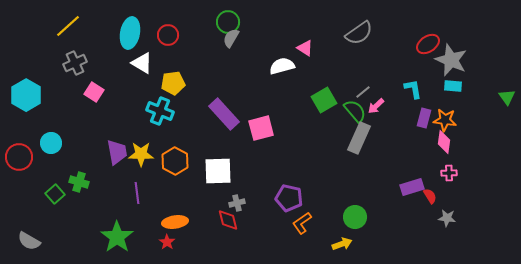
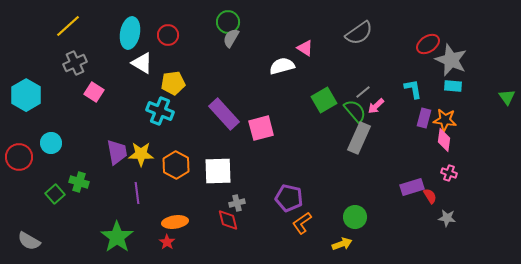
pink diamond at (444, 142): moved 2 px up
orange hexagon at (175, 161): moved 1 px right, 4 px down
pink cross at (449, 173): rotated 21 degrees clockwise
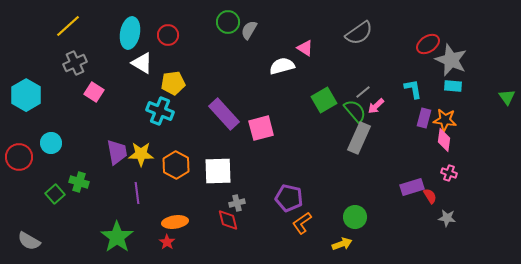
gray semicircle at (231, 38): moved 18 px right, 8 px up
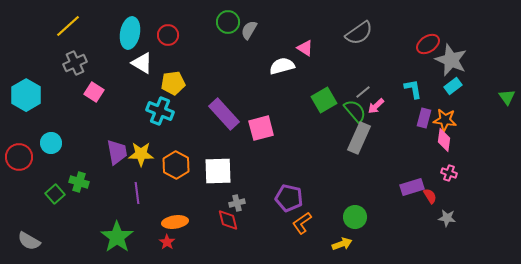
cyan rectangle at (453, 86): rotated 42 degrees counterclockwise
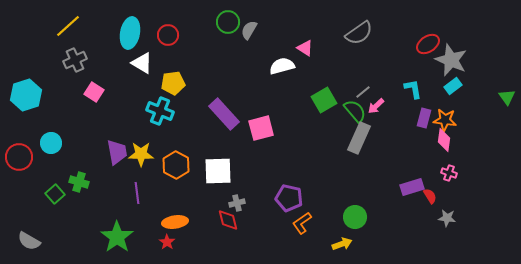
gray cross at (75, 63): moved 3 px up
cyan hexagon at (26, 95): rotated 12 degrees clockwise
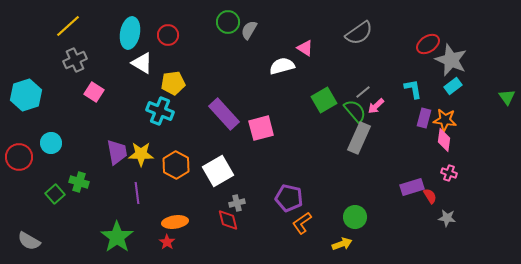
white square at (218, 171): rotated 28 degrees counterclockwise
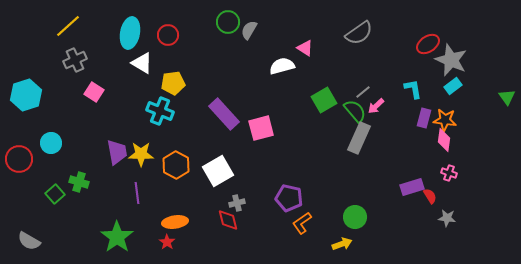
red circle at (19, 157): moved 2 px down
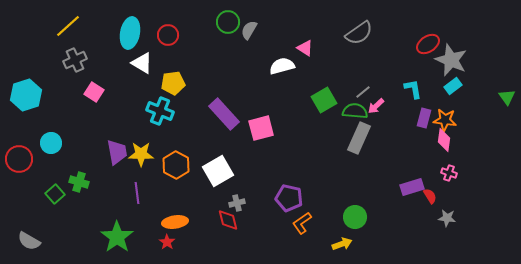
green semicircle at (355, 111): rotated 45 degrees counterclockwise
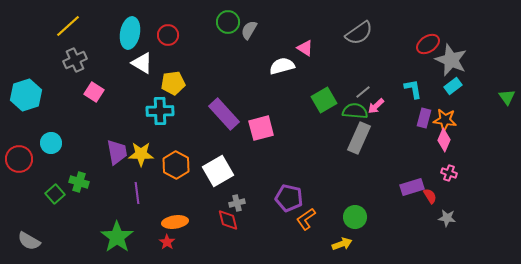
cyan cross at (160, 111): rotated 24 degrees counterclockwise
pink diamond at (444, 140): rotated 15 degrees clockwise
orange L-shape at (302, 223): moved 4 px right, 4 px up
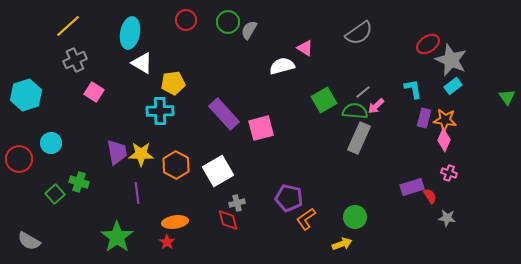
red circle at (168, 35): moved 18 px right, 15 px up
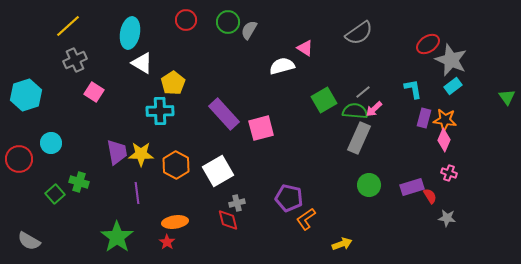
yellow pentagon at (173, 83): rotated 25 degrees counterclockwise
pink arrow at (376, 106): moved 2 px left, 3 px down
green circle at (355, 217): moved 14 px right, 32 px up
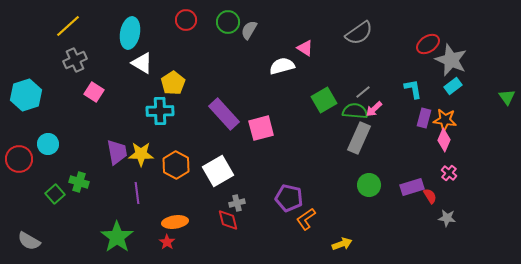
cyan circle at (51, 143): moved 3 px left, 1 px down
pink cross at (449, 173): rotated 21 degrees clockwise
